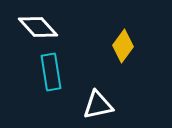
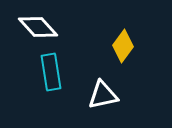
white triangle: moved 5 px right, 10 px up
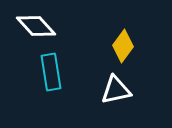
white diamond: moved 2 px left, 1 px up
white triangle: moved 13 px right, 5 px up
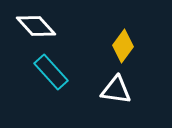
cyan rectangle: rotated 33 degrees counterclockwise
white triangle: rotated 20 degrees clockwise
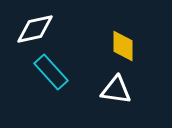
white diamond: moved 1 px left, 3 px down; rotated 60 degrees counterclockwise
yellow diamond: rotated 36 degrees counterclockwise
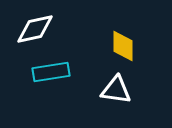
cyan rectangle: rotated 57 degrees counterclockwise
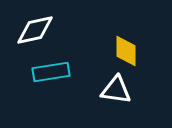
white diamond: moved 1 px down
yellow diamond: moved 3 px right, 5 px down
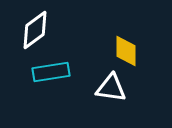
white diamond: rotated 24 degrees counterclockwise
white triangle: moved 5 px left, 2 px up
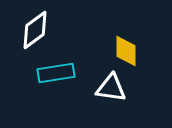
cyan rectangle: moved 5 px right, 1 px down
